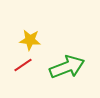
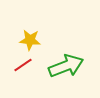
green arrow: moved 1 px left, 1 px up
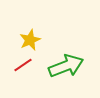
yellow star: rotated 30 degrees counterclockwise
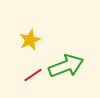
red line: moved 10 px right, 10 px down
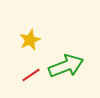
red line: moved 2 px left
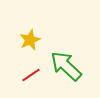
green arrow: rotated 116 degrees counterclockwise
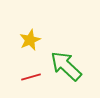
red line: moved 2 px down; rotated 18 degrees clockwise
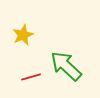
yellow star: moved 7 px left, 5 px up
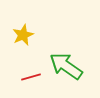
green arrow: rotated 8 degrees counterclockwise
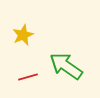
red line: moved 3 px left
